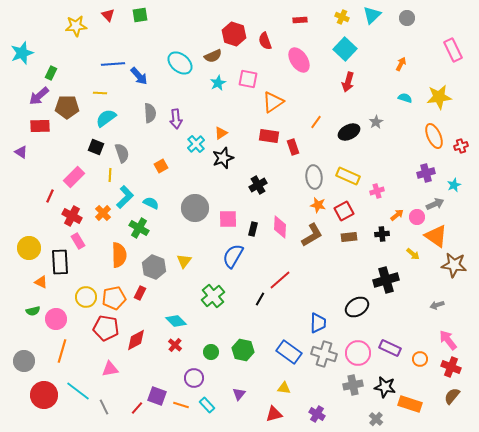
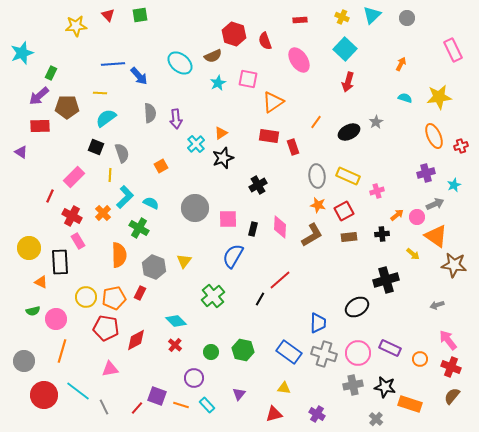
gray ellipse at (314, 177): moved 3 px right, 1 px up
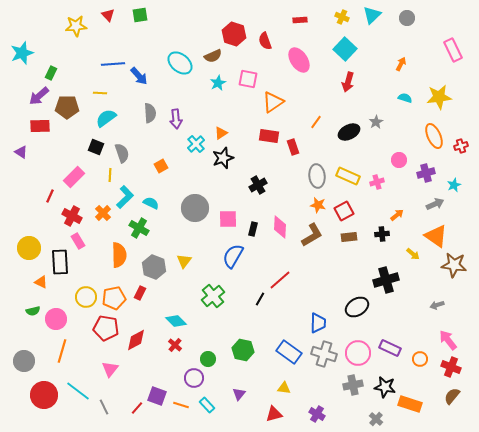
pink cross at (377, 191): moved 9 px up
pink circle at (417, 217): moved 18 px left, 57 px up
green circle at (211, 352): moved 3 px left, 7 px down
pink triangle at (110, 369): rotated 42 degrees counterclockwise
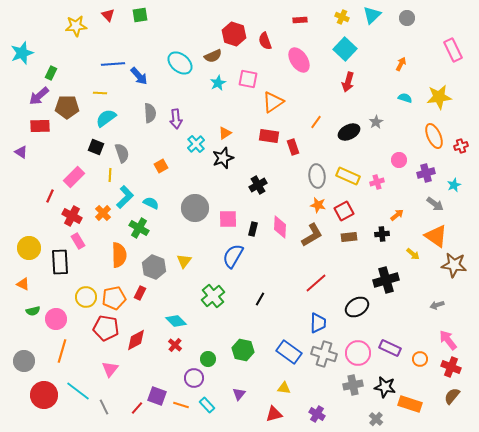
orange triangle at (221, 133): moved 4 px right
gray arrow at (435, 204): rotated 60 degrees clockwise
red line at (280, 280): moved 36 px right, 3 px down
orange triangle at (41, 282): moved 18 px left, 2 px down
